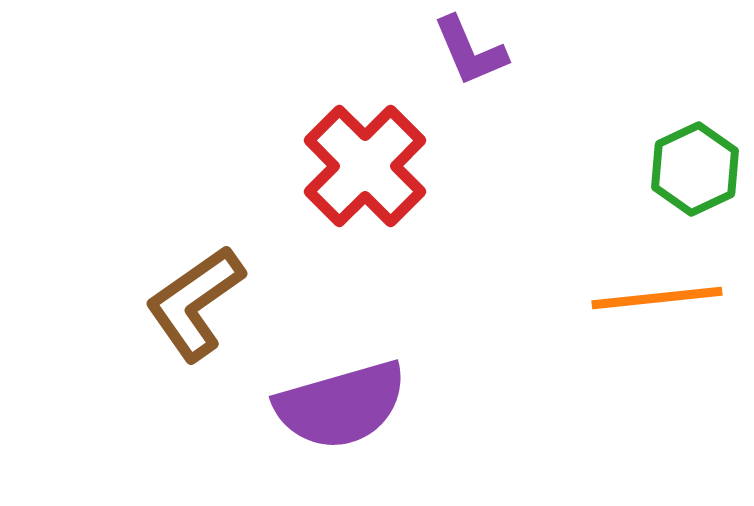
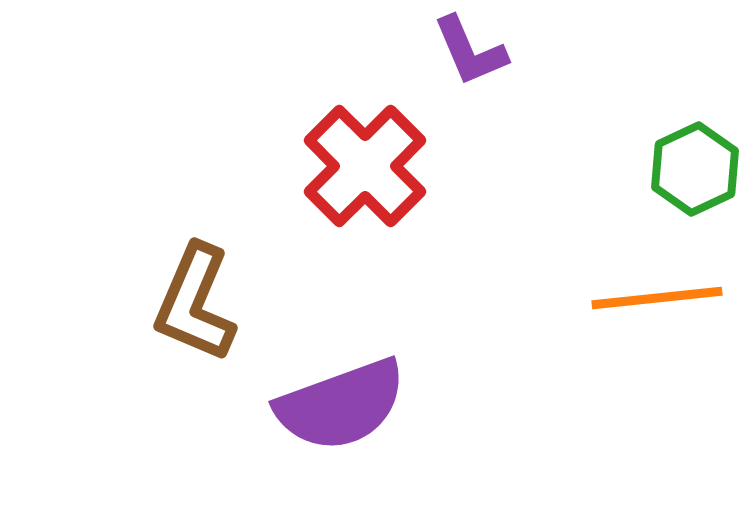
brown L-shape: rotated 32 degrees counterclockwise
purple semicircle: rotated 4 degrees counterclockwise
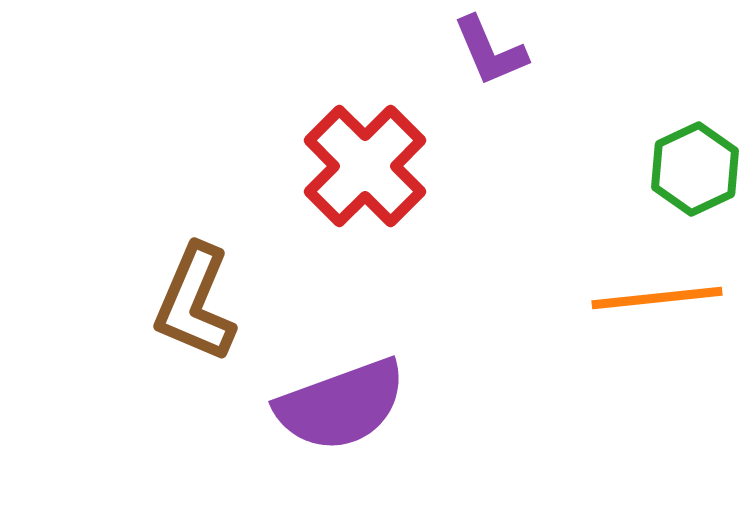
purple L-shape: moved 20 px right
